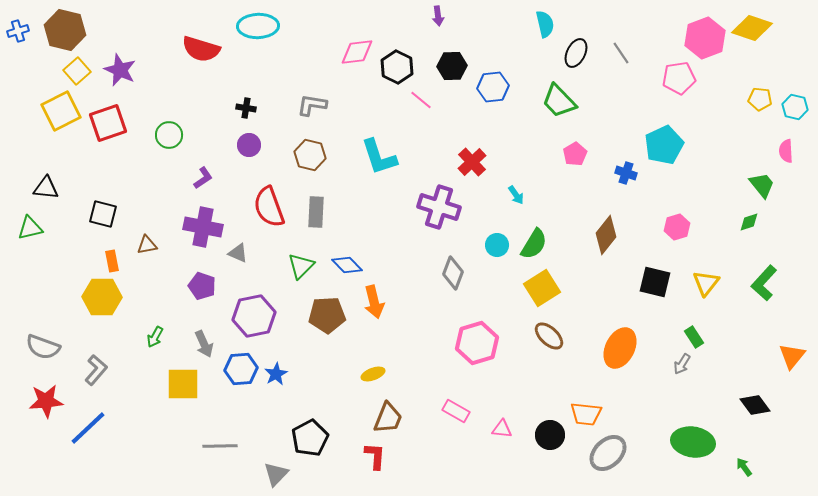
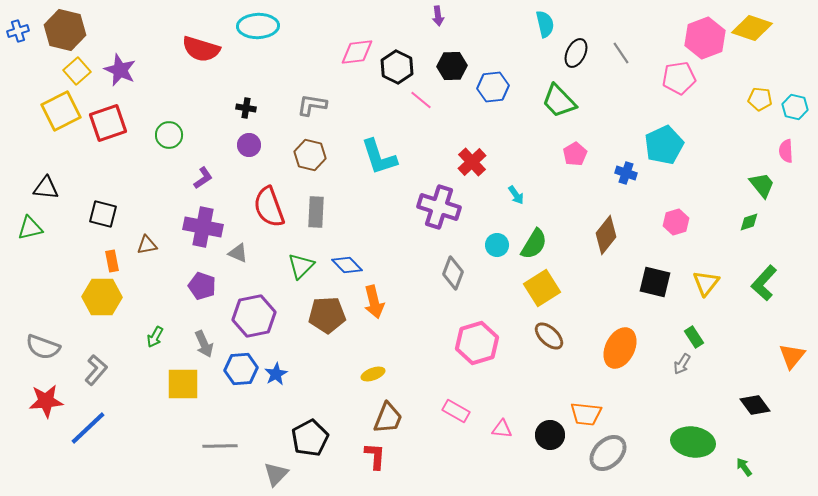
pink hexagon at (677, 227): moved 1 px left, 5 px up
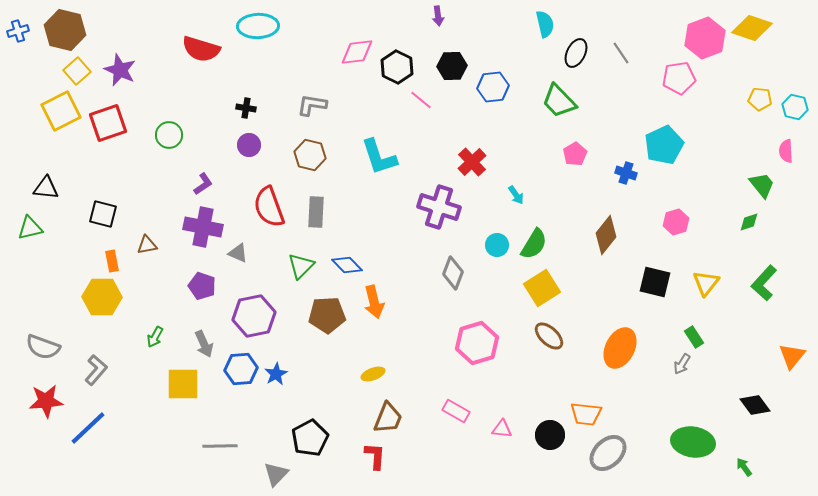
purple L-shape at (203, 178): moved 6 px down
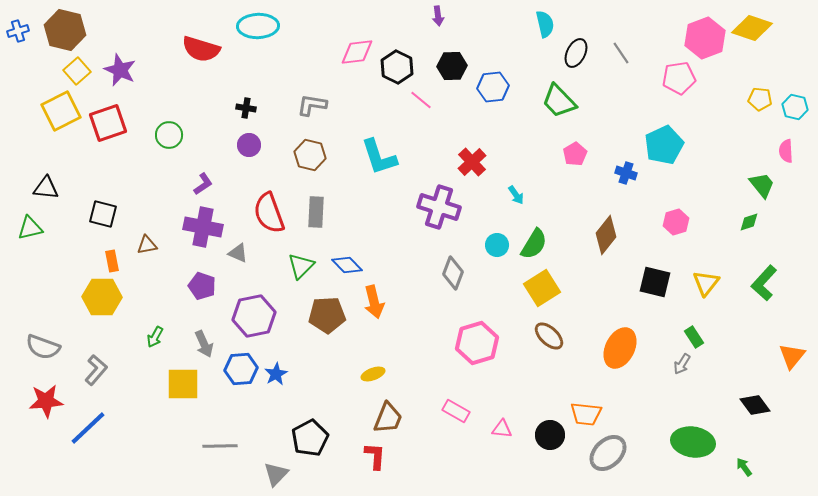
red semicircle at (269, 207): moved 6 px down
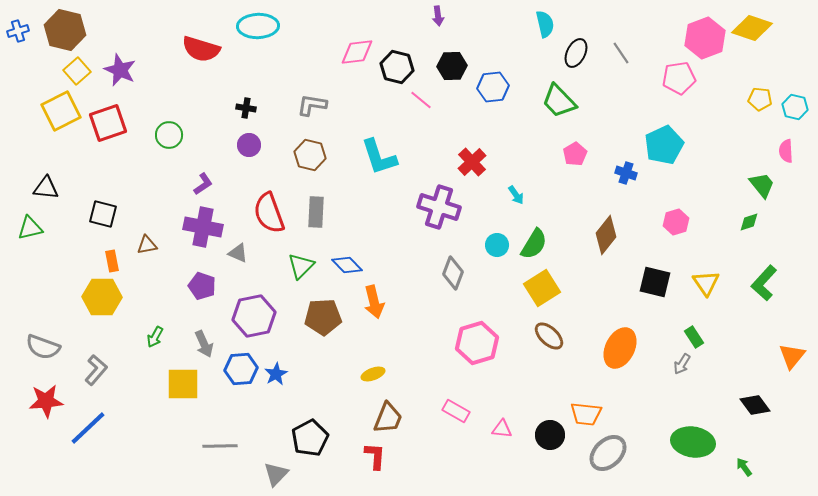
black hexagon at (397, 67): rotated 12 degrees counterclockwise
yellow triangle at (706, 283): rotated 12 degrees counterclockwise
brown pentagon at (327, 315): moved 4 px left, 2 px down
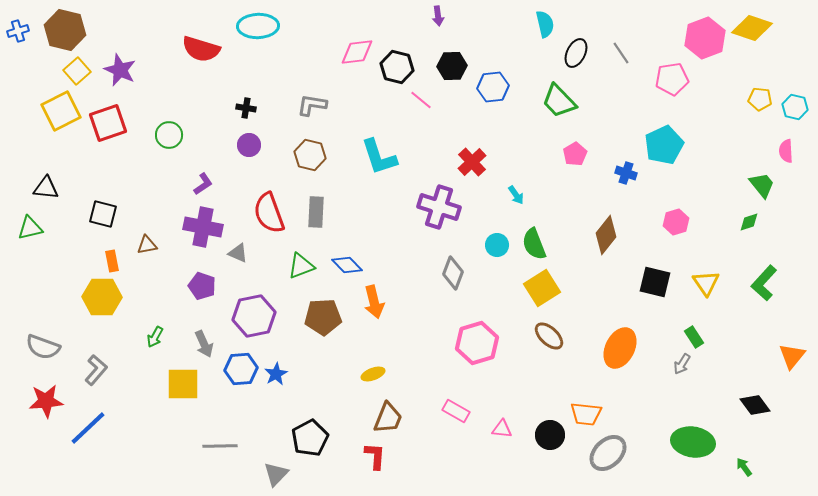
pink pentagon at (679, 78): moved 7 px left, 1 px down
green semicircle at (534, 244): rotated 128 degrees clockwise
green triangle at (301, 266): rotated 24 degrees clockwise
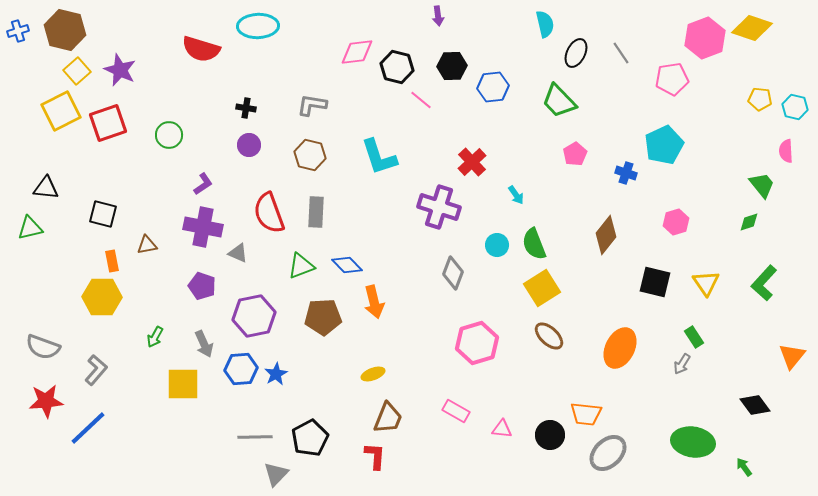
gray line at (220, 446): moved 35 px right, 9 px up
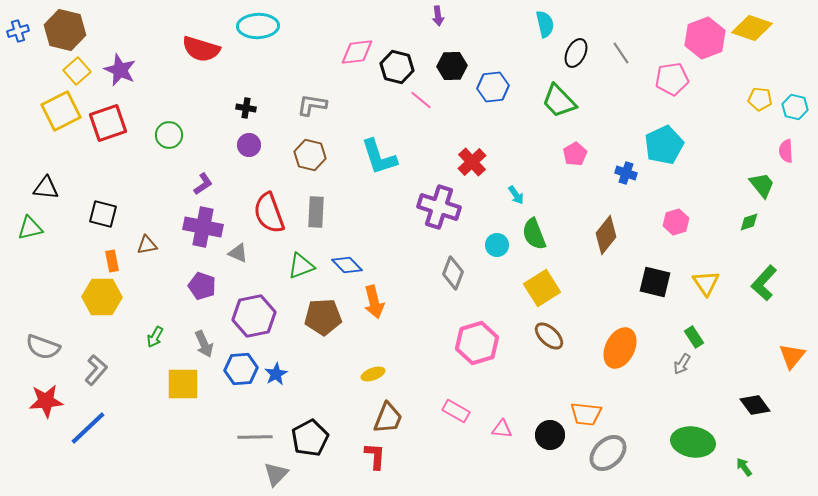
green semicircle at (534, 244): moved 10 px up
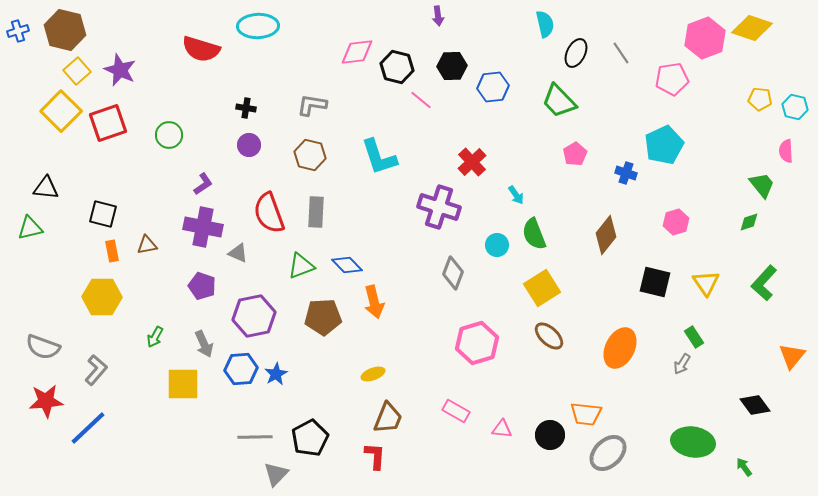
yellow square at (61, 111): rotated 18 degrees counterclockwise
orange rectangle at (112, 261): moved 10 px up
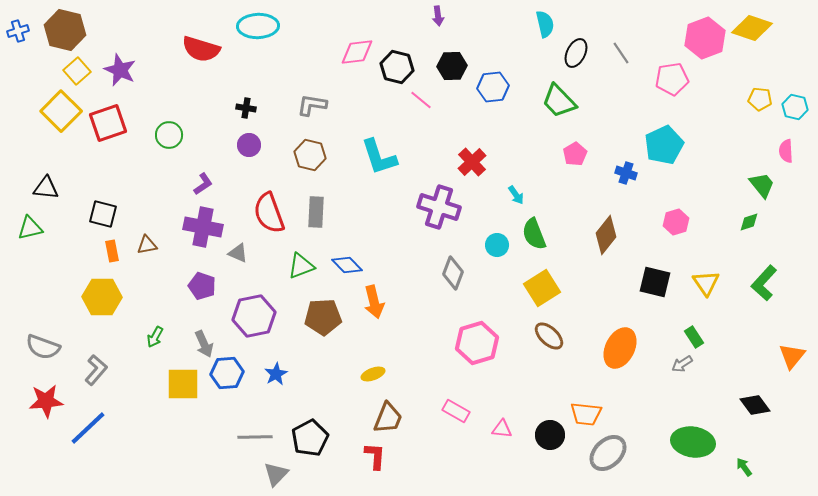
gray arrow at (682, 364): rotated 25 degrees clockwise
blue hexagon at (241, 369): moved 14 px left, 4 px down
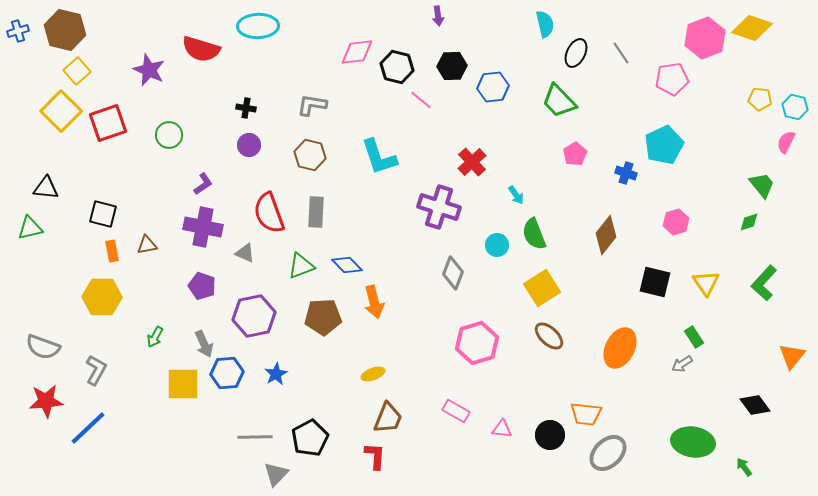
purple star at (120, 70): moved 29 px right
pink semicircle at (786, 151): moved 9 px up; rotated 30 degrees clockwise
gray triangle at (238, 253): moved 7 px right
gray L-shape at (96, 370): rotated 12 degrees counterclockwise
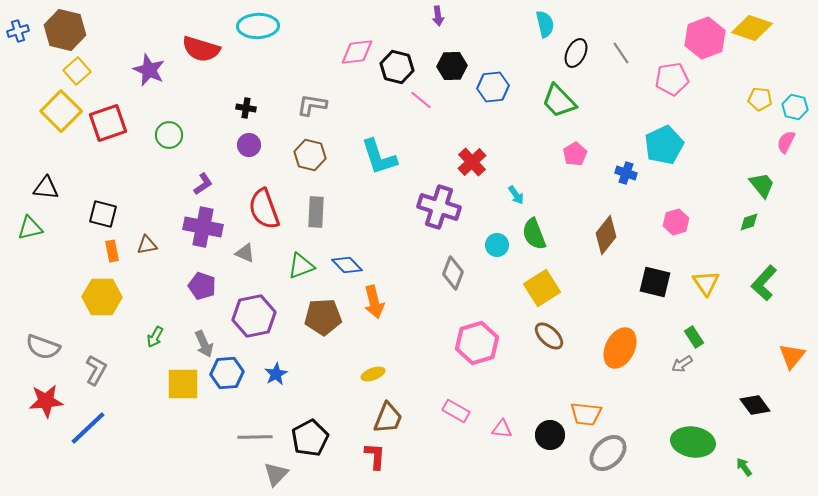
red semicircle at (269, 213): moved 5 px left, 4 px up
